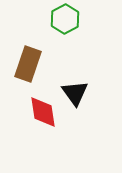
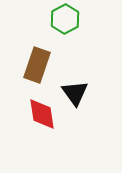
brown rectangle: moved 9 px right, 1 px down
red diamond: moved 1 px left, 2 px down
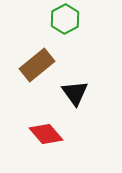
brown rectangle: rotated 32 degrees clockwise
red diamond: moved 4 px right, 20 px down; rotated 32 degrees counterclockwise
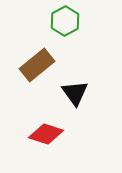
green hexagon: moved 2 px down
red diamond: rotated 32 degrees counterclockwise
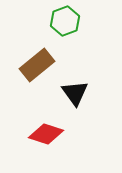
green hexagon: rotated 8 degrees clockwise
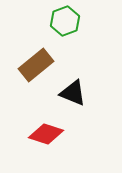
brown rectangle: moved 1 px left
black triangle: moved 2 px left; rotated 32 degrees counterclockwise
